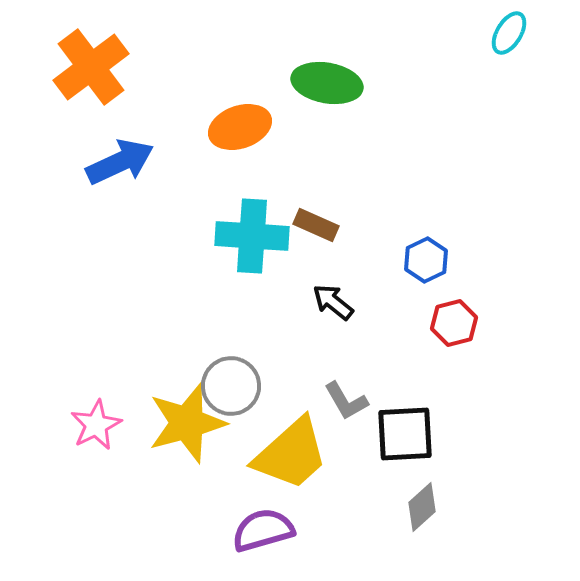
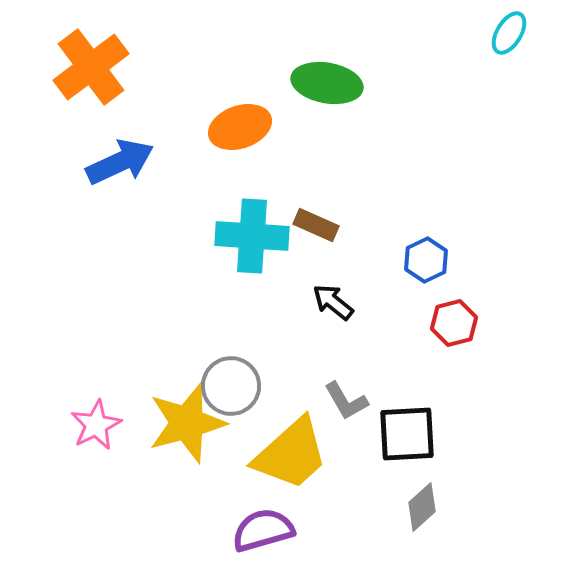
black square: moved 2 px right
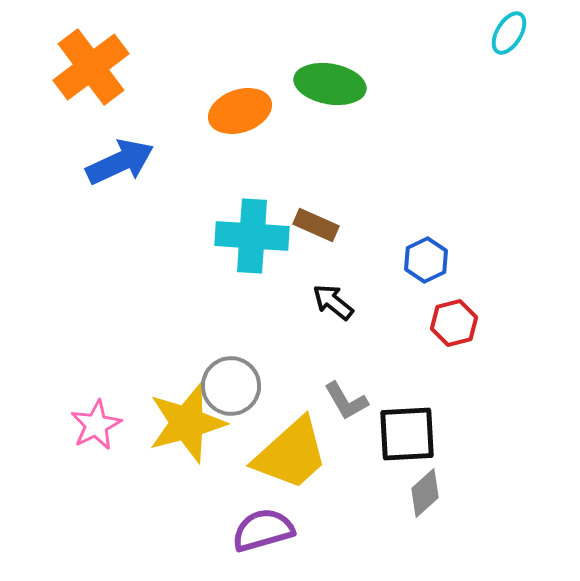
green ellipse: moved 3 px right, 1 px down
orange ellipse: moved 16 px up
gray diamond: moved 3 px right, 14 px up
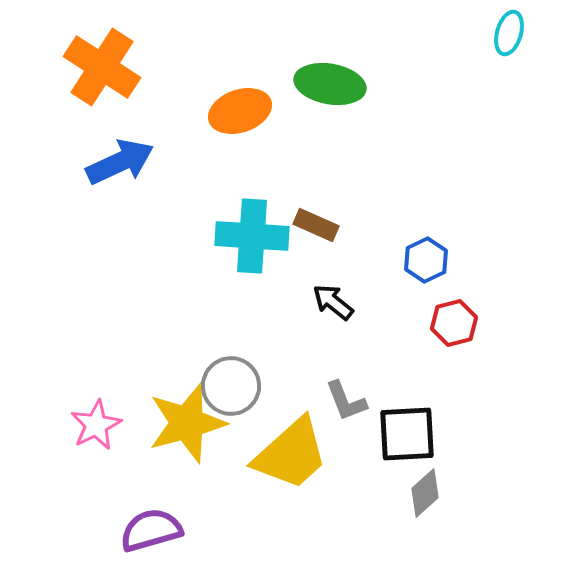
cyan ellipse: rotated 15 degrees counterclockwise
orange cross: moved 11 px right; rotated 20 degrees counterclockwise
gray L-shape: rotated 9 degrees clockwise
purple semicircle: moved 112 px left
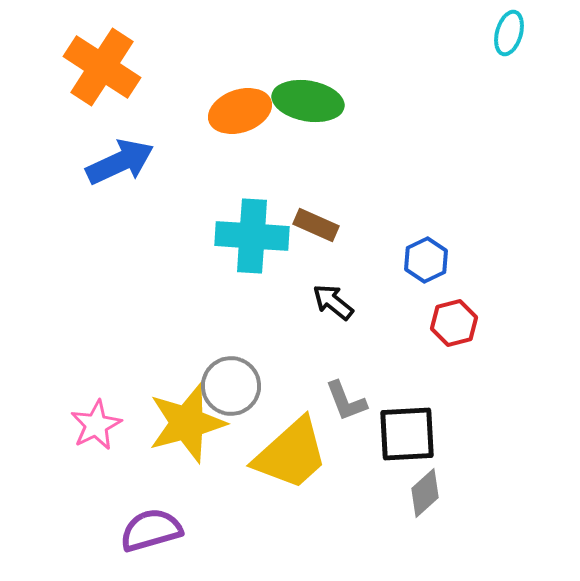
green ellipse: moved 22 px left, 17 px down
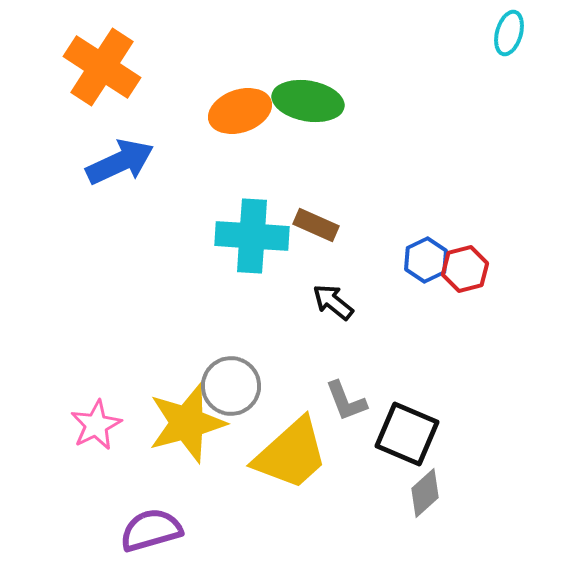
red hexagon: moved 11 px right, 54 px up
black square: rotated 26 degrees clockwise
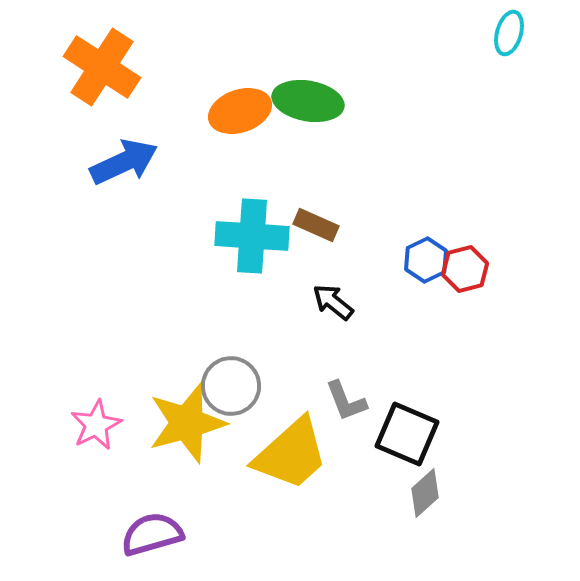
blue arrow: moved 4 px right
purple semicircle: moved 1 px right, 4 px down
